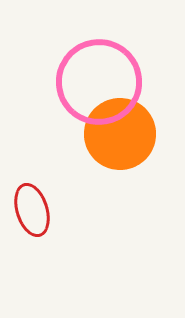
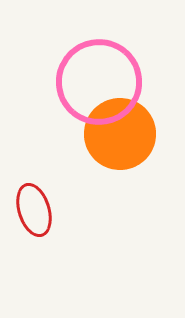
red ellipse: moved 2 px right
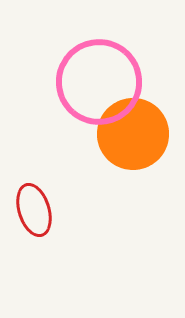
orange circle: moved 13 px right
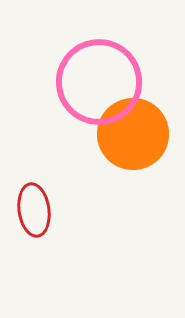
red ellipse: rotated 9 degrees clockwise
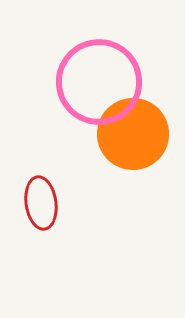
red ellipse: moved 7 px right, 7 px up
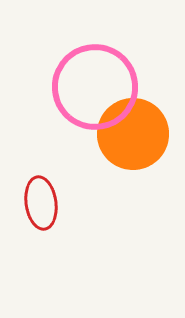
pink circle: moved 4 px left, 5 px down
